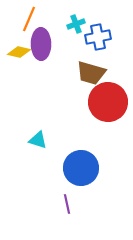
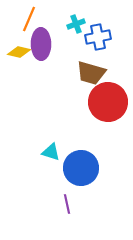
cyan triangle: moved 13 px right, 12 px down
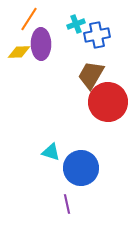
orange line: rotated 10 degrees clockwise
blue cross: moved 1 px left, 2 px up
yellow diamond: rotated 15 degrees counterclockwise
brown trapezoid: moved 2 px down; rotated 104 degrees clockwise
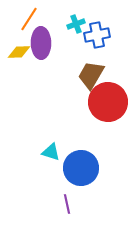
purple ellipse: moved 1 px up
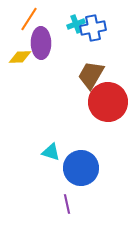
blue cross: moved 4 px left, 7 px up
yellow diamond: moved 1 px right, 5 px down
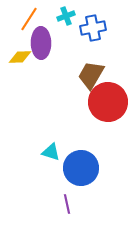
cyan cross: moved 10 px left, 8 px up
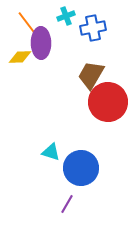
orange line: moved 2 px left, 4 px down; rotated 70 degrees counterclockwise
purple line: rotated 42 degrees clockwise
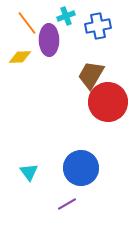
blue cross: moved 5 px right, 2 px up
purple ellipse: moved 8 px right, 3 px up
cyan triangle: moved 22 px left, 20 px down; rotated 36 degrees clockwise
purple line: rotated 30 degrees clockwise
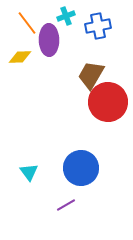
purple line: moved 1 px left, 1 px down
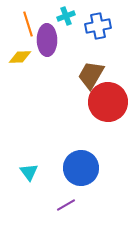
orange line: moved 1 px right, 1 px down; rotated 20 degrees clockwise
purple ellipse: moved 2 px left
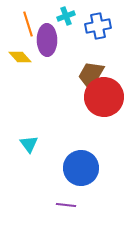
yellow diamond: rotated 50 degrees clockwise
red circle: moved 4 px left, 5 px up
cyan triangle: moved 28 px up
purple line: rotated 36 degrees clockwise
